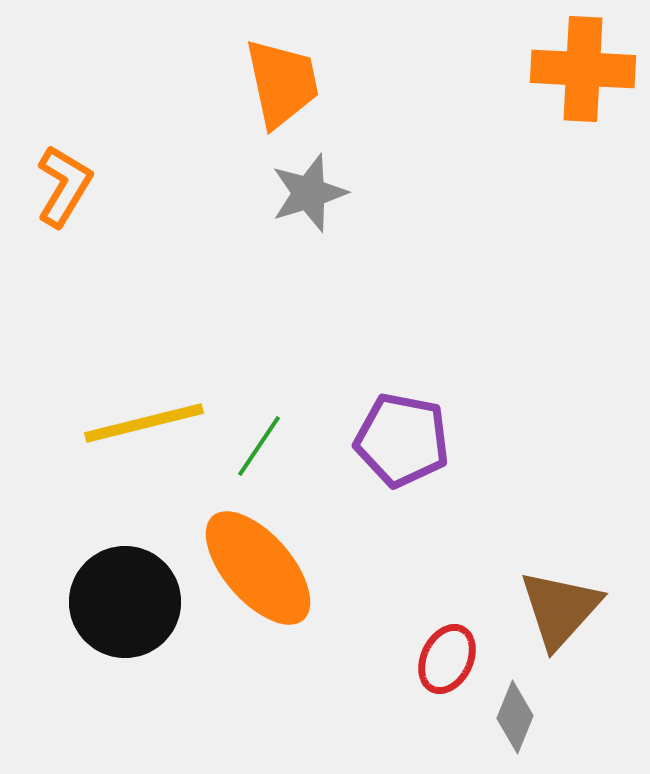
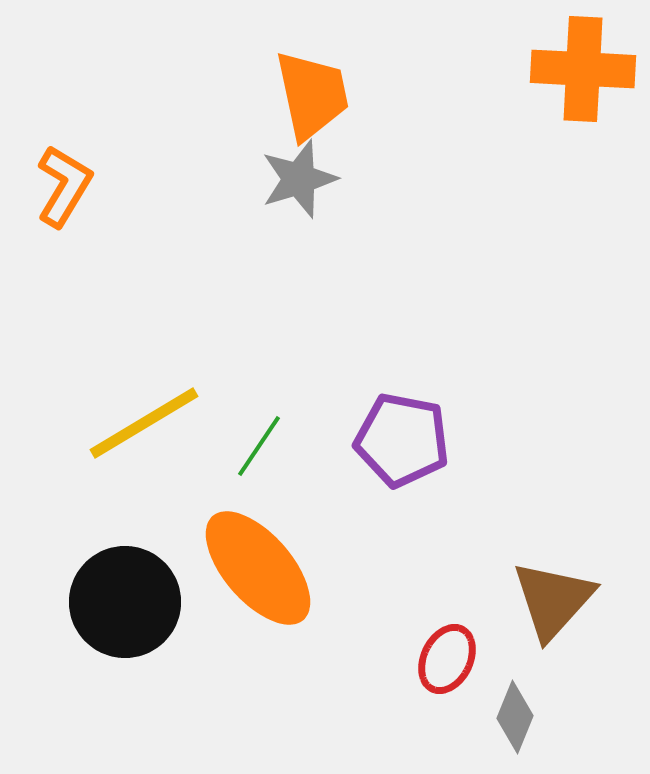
orange trapezoid: moved 30 px right, 12 px down
gray star: moved 10 px left, 14 px up
yellow line: rotated 17 degrees counterclockwise
brown triangle: moved 7 px left, 9 px up
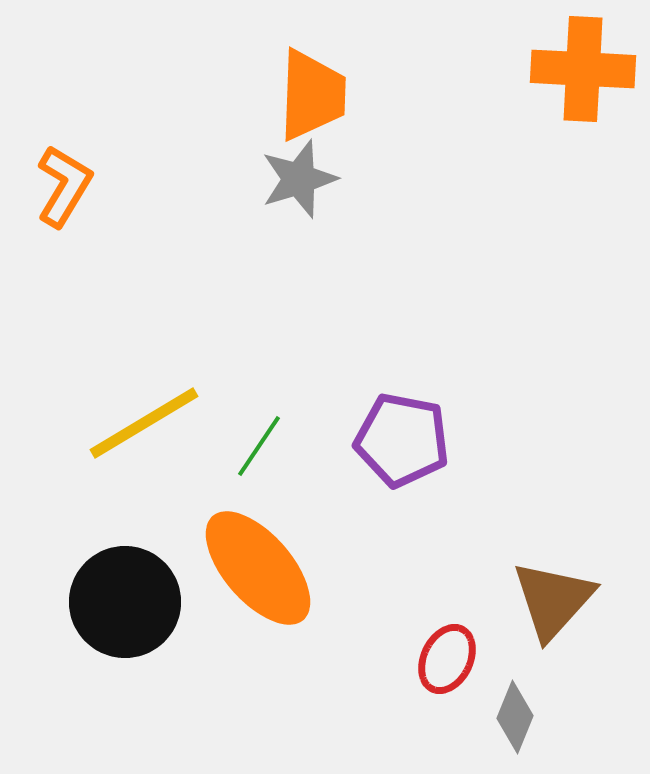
orange trapezoid: rotated 14 degrees clockwise
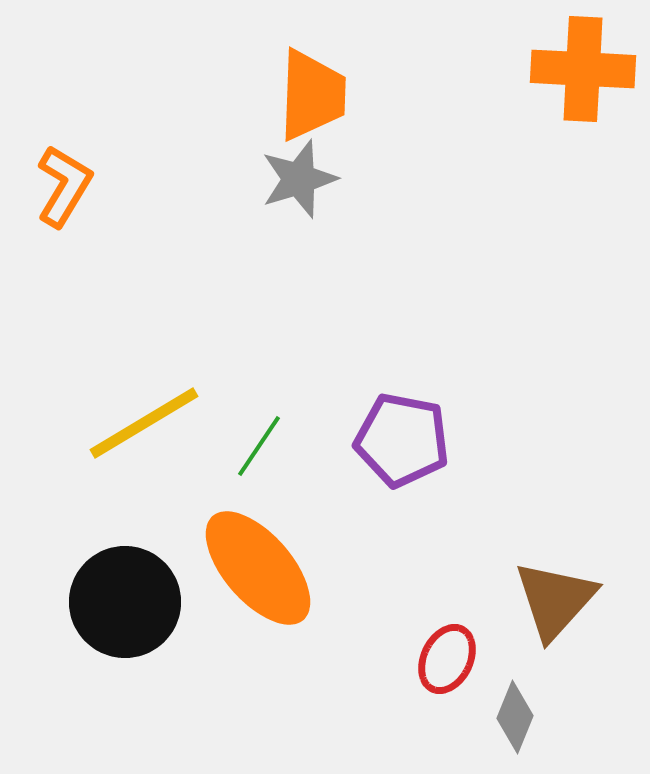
brown triangle: moved 2 px right
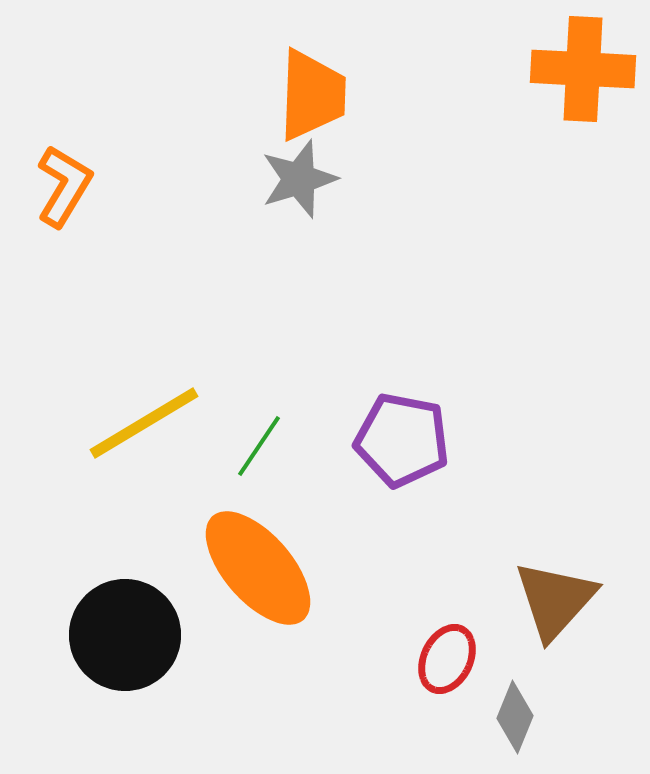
black circle: moved 33 px down
